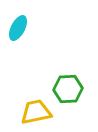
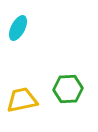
yellow trapezoid: moved 14 px left, 12 px up
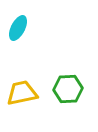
yellow trapezoid: moved 7 px up
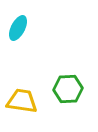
yellow trapezoid: moved 8 px down; rotated 20 degrees clockwise
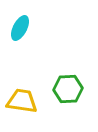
cyan ellipse: moved 2 px right
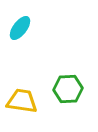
cyan ellipse: rotated 10 degrees clockwise
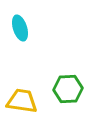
cyan ellipse: rotated 55 degrees counterclockwise
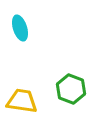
green hexagon: moved 3 px right; rotated 24 degrees clockwise
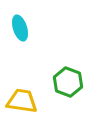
green hexagon: moved 3 px left, 7 px up
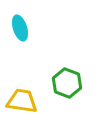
green hexagon: moved 1 px left, 1 px down
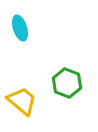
yellow trapezoid: rotated 32 degrees clockwise
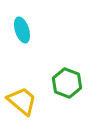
cyan ellipse: moved 2 px right, 2 px down
